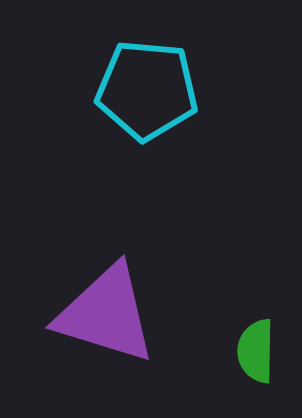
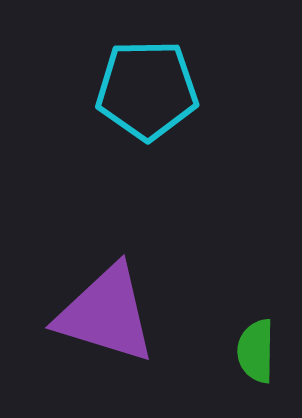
cyan pentagon: rotated 6 degrees counterclockwise
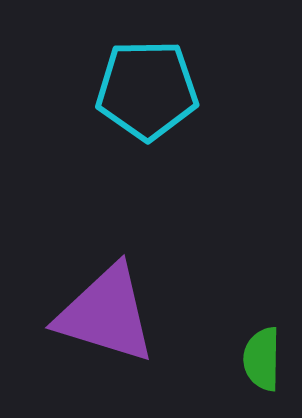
green semicircle: moved 6 px right, 8 px down
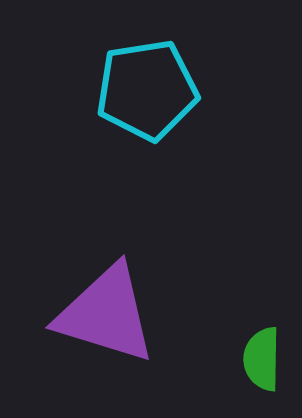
cyan pentagon: rotated 8 degrees counterclockwise
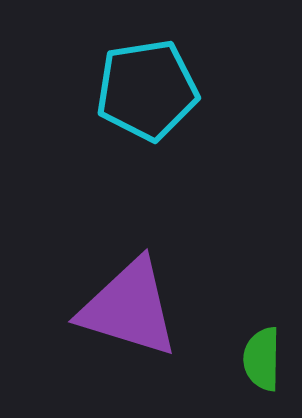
purple triangle: moved 23 px right, 6 px up
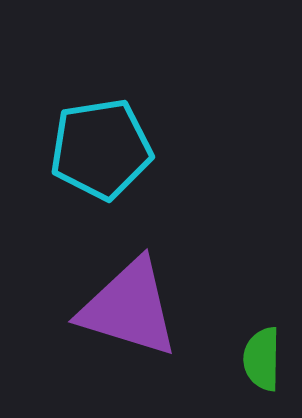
cyan pentagon: moved 46 px left, 59 px down
